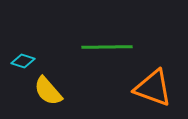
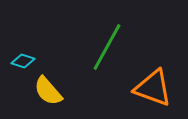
green line: rotated 60 degrees counterclockwise
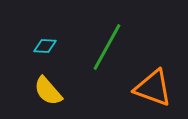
cyan diamond: moved 22 px right, 15 px up; rotated 15 degrees counterclockwise
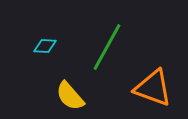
yellow semicircle: moved 22 px right, 5 px down
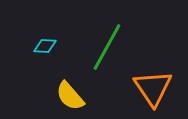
orange triangle: rotated 36 degrees clockwise
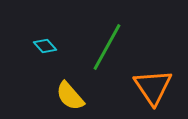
cyan diamond: rotated 45 degrees clockwise
orange triangle: moved 1 px up
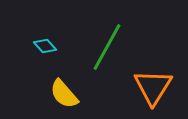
orange triangle: rotated 6 degrees clockwise
yellow semicircle: moved 6 px left, 2 px up
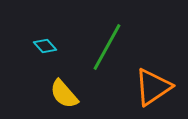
orange triangle: rotated 24 degrees clockwise
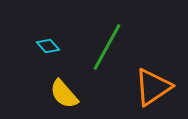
cyan diamond: moved 3 px right
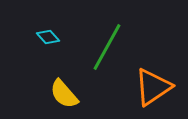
cyan diamond: moved 9 px up
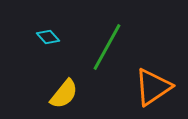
yellow semicircle: rotated 100 degrees counterclockwise
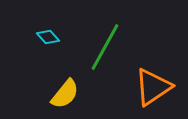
green line: moved 2 px left
yellow semicircle: moved 1 px right
